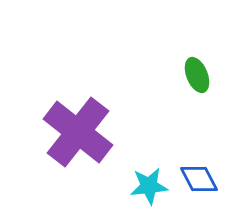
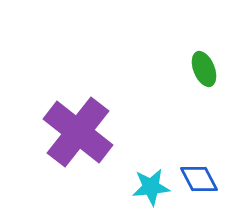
green ellipse: moved 7 px right, 6 px up
cyan star: moved 2 px right, 1 px down
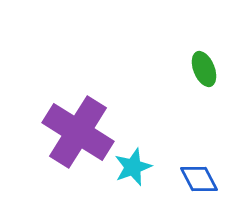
purple cross: rotated 6 degrees counterclockwise
cyan star: moved 18 px left, 20 px up; rotated 15 degrees counterclockwise
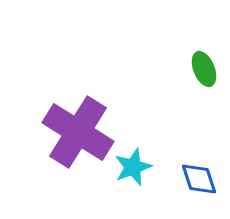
blue diamond: rotated 9 degrees clockwise
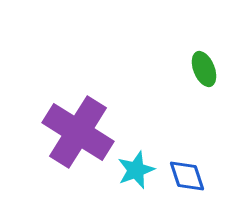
cyan star: moved 3 px right, 3 px down
blue diamond: moved 12 px left, 3 px up
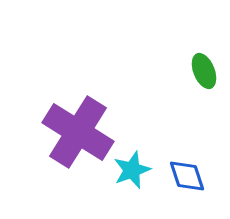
green ellipse: moved 2 px down
cyan star: moved 4 px left
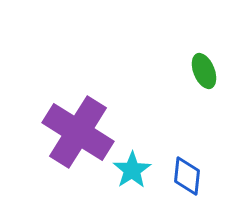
cyan star: rotated 12 degrees counterclockwise
blue diamond: rotated 24 degrees clockwise
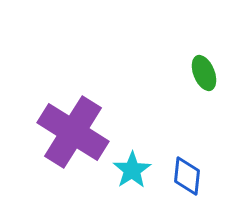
green ellipse: moved 2 px down
purple cross: moved 5 px left
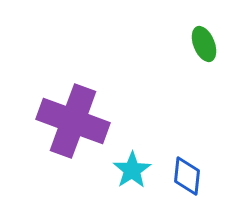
green ellipse: moved 29 px up
purple cross: moved 11 px up; rotated 12 degrees counterclockwise
